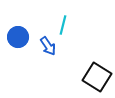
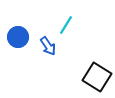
cyan line: moved 3 px right; rotated 18 degrees clockwise
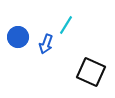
blue arrow: moved 2 px left, 2 px up; rotated 54 degrees clockwise
black square: moved 6 px left, 5 px up; rotated 8 degrees counterclockwise
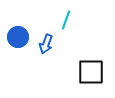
cyan line: moved 5 px up; rotated 12 degrees counterclockwise
black square: rotated 24 degrees counterclockwise
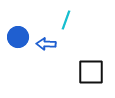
blue arrow: rotated 72 degrees clockwise
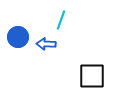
cyan line: moved 5 px left
black square: moved 1 px right, 4 px down
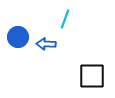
cyan line: moved 4 px right, 1 px up
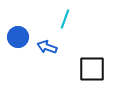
blue arrow: moved 1 px right, 3 px down; rotated 18 degrees clockwise
black square: moved 7 px up
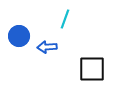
blue circle: moved 1 px right, 1 px up
blue arrow: rotated 24 degrees counterclockwise
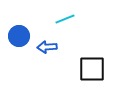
cyan line: rotated 48 degrees clockwise
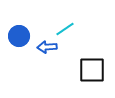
cyan line: moved 10 px down; rotated 12 degrees counterclockwise
black square: moved 1 px down
